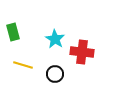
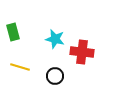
cyan star: rotated 18 degrees counterclockwise
yellow line: moved 3 px left, 2 px down
black circle: moved 2 px down
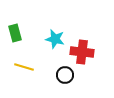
green rectangle: moved 2 px right, 1 px down
yellow line: moved 4 px right
black circle: moved 10 px right, 1 px up
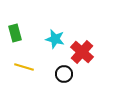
red cross: rotated 35 degrees clockwise
black circle: moved 1 px left, 1 px up
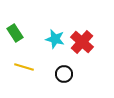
green rectangle: rotated 18 degrees counterclockwise
red cross: moved 10 px up
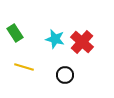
black circle: moved 1 px right, 1 px down
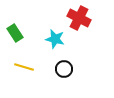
red cross: moved 3 px left, 24 px up; rotated 15 degrees counterclockwise
black circle: moved 1 px left, 6 px up
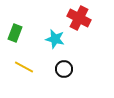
green rectangle: rotated 54 degrees clockwise
yellow line: rotated 12 degrees clockwise
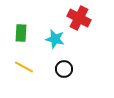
green rectangle: moved 6 px right; rotated 18 degrees counterclockwise
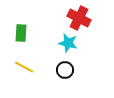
cyan star: moved 13 px right, 4 px down
black circle: moved 1 px right, 1 px down
